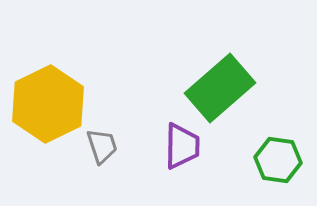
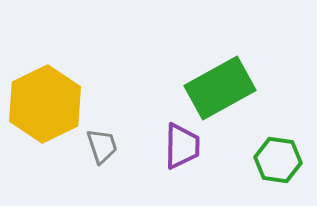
green rectangle: rotated 12 degrees clockwise
yellow hexagon: moved 3 px left
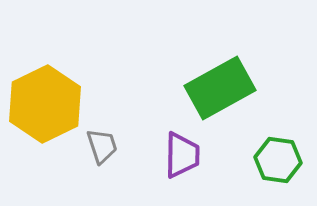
purple trapezoid: moved 9 px down
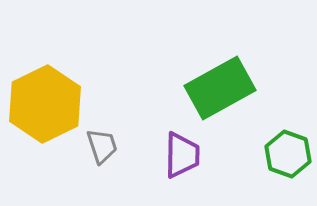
green hexagon: moved 10 px right, 6 px up; rotated 12 degrees clockwise
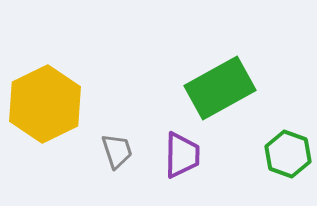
gray trapezoid: moved 15 px right, 5 px down
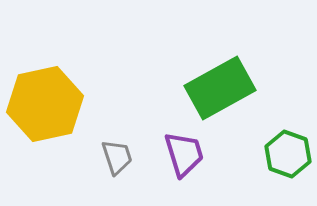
yellow hexagon: rotated 14 degrees clockwise
gray trapezoid: moved 6 px down
purple trapezoid: moved 2 px right, 1 px up; rotated 18 degrees counterclockwise
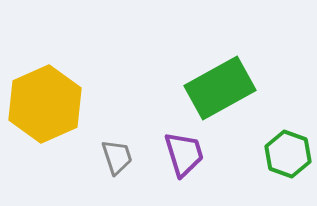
yellow hexagon: rotated 12 degrees counterclockwise
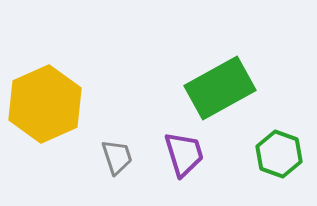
green hexagon: moved 9 px left
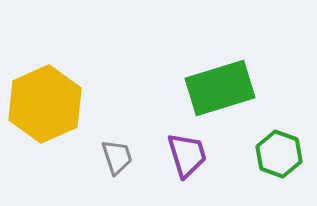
green rectangle: rotated 12 degrees clockwise
purple trapezoid: moved 3 px right, 1 px down
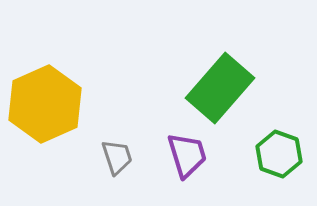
green rectangle: rotated 32 degrees counterclockwise
